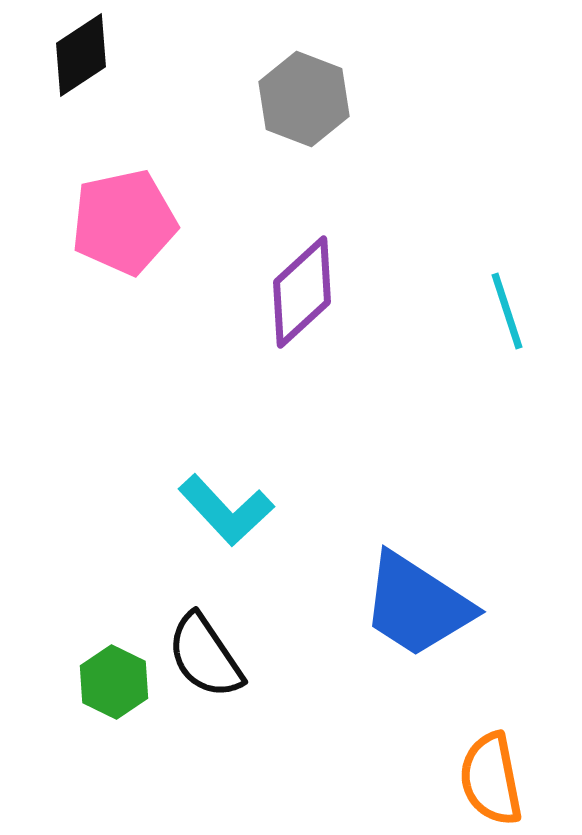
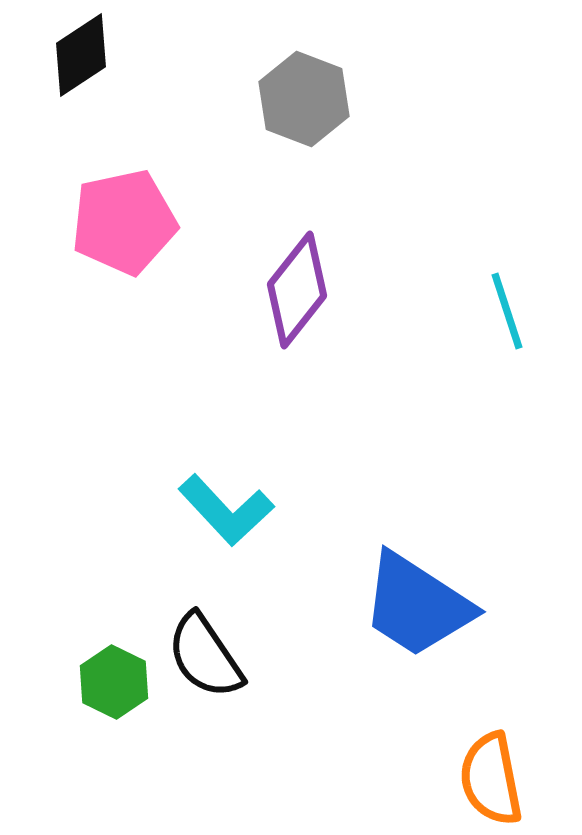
purple diamond: moved 5 px left, 2 px up; rotated 9 degrees counterclockwise
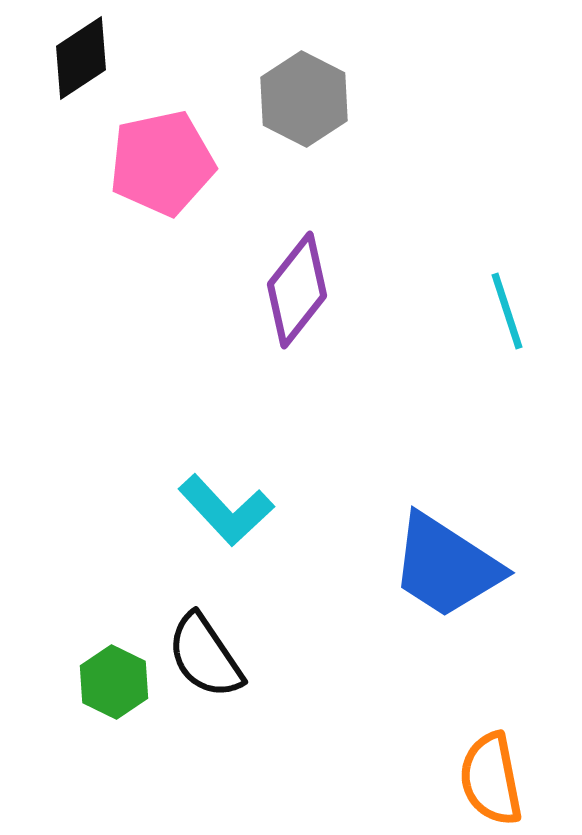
black diamond: moved 3 px down
gray hexagon: rotated 6 degrees clockwise
pink pentagon: moved 38 px right, 59 px up
blue trapezoid: moved 29 px right, 39 px up
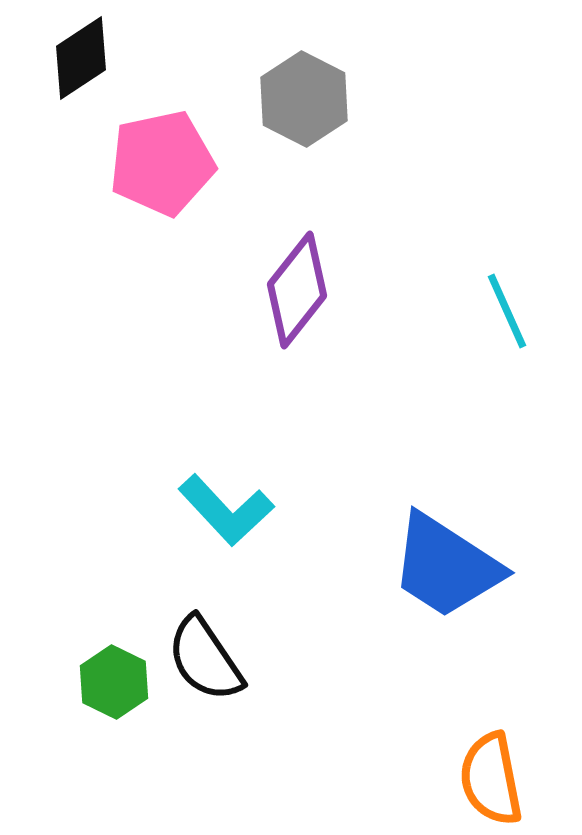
cyan line: rotated 6 degrees counterclockwise
black semicircle: moved 3 px down
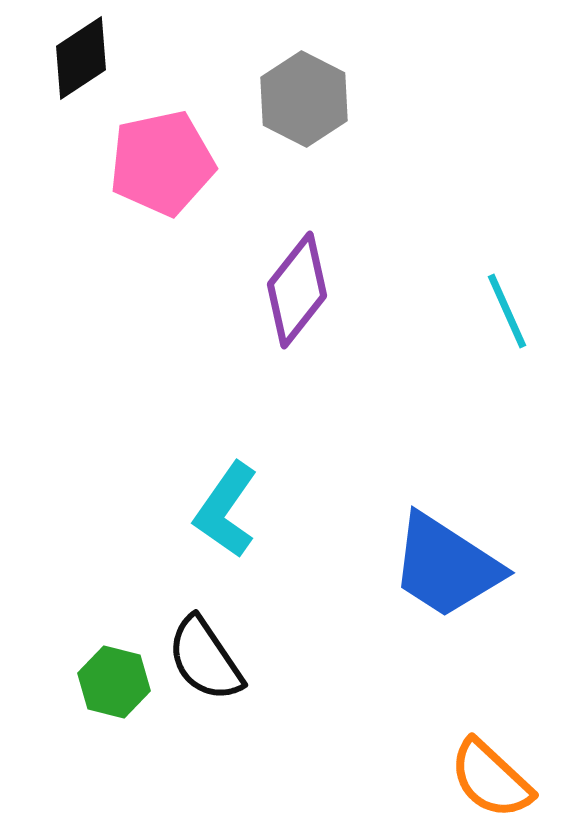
cyan L-shape: rotated 78 degrees clockwise
green hexagon: rotated 12 degrees counterclockwise
orange semicircle: rotated 36 degrees counterclockwise
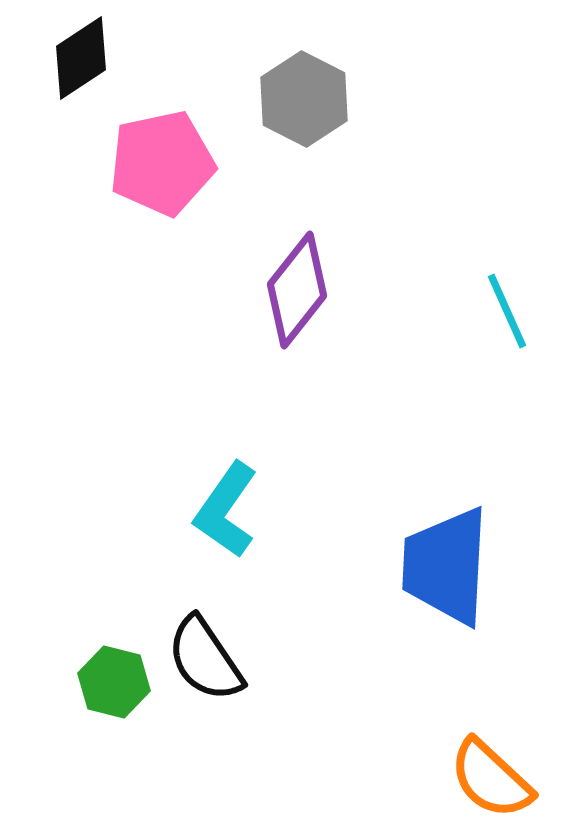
blue trapezoid: rotated 60 degrees clockwise
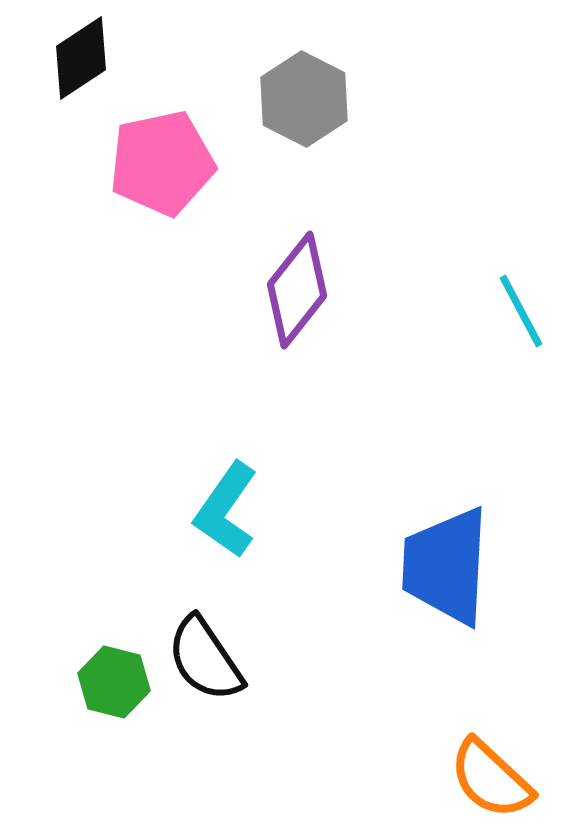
cyan line: moved 14 px right; rotated 4 degrees counterclockwise
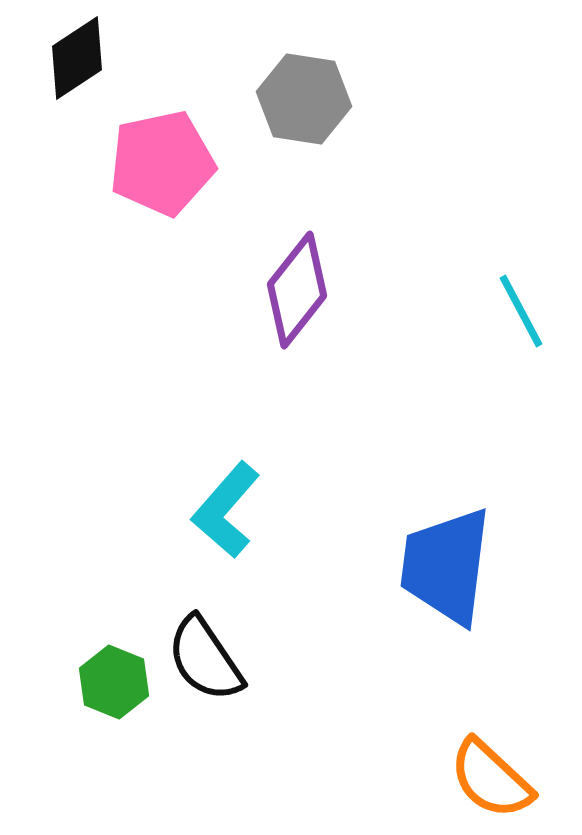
black diamond: moved 4 px left
gray hexagon: rotated 18 degrees counterclockwise
cyan L-shape: rotated 6 degrees clockwise
blue trapezoid: rotated 4 degrees clockwise
green hexagon: rotated 8 degrees clockwise
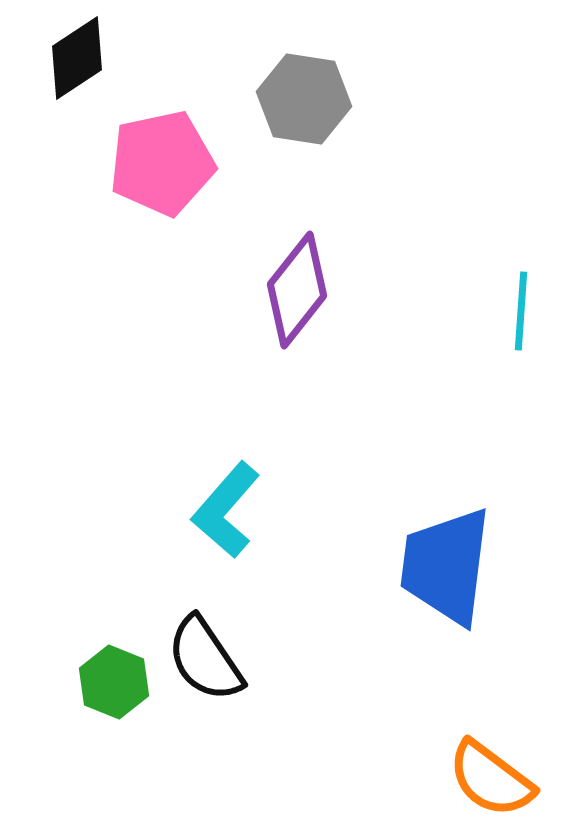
cyan line: rotated 32 degrees clockwise
orange semicircle: rotated 6 degrees counterclockwise
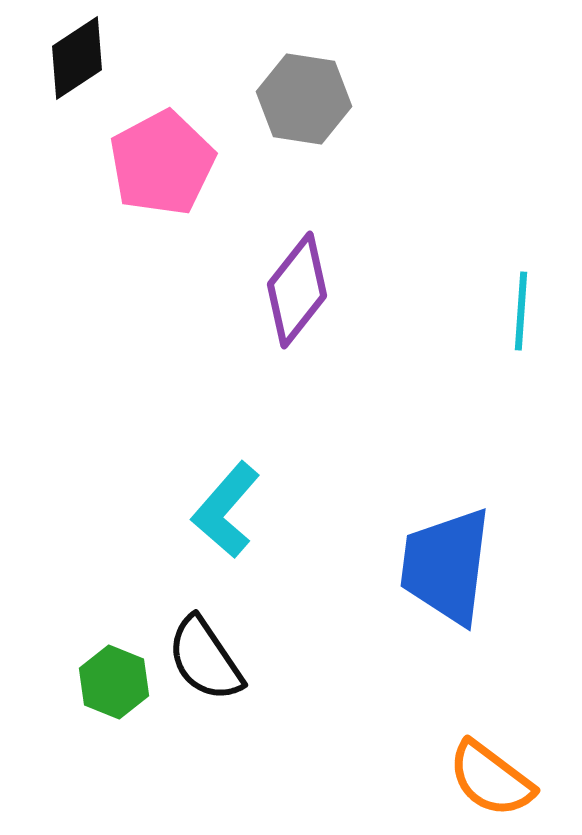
pink pentagon: rotated 16 degrees counterclockwise
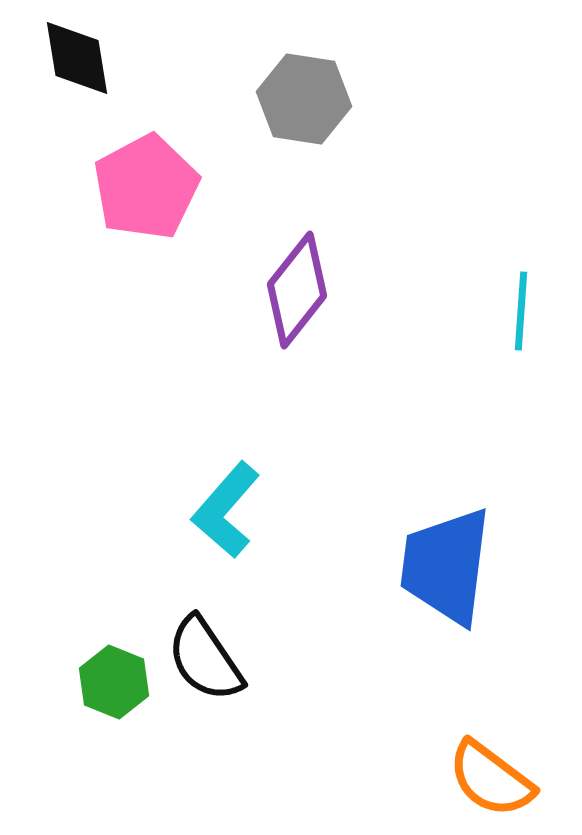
black diamond: rotated 66 degrees counterclockwise
pink pentagon: moved 16 px left, 24 px down
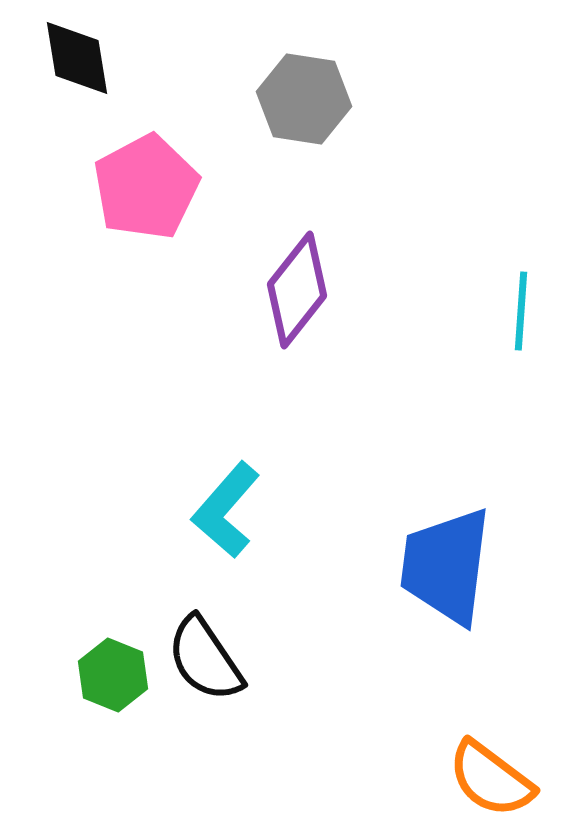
green hexagon: moved 1 px left, 7 px up
